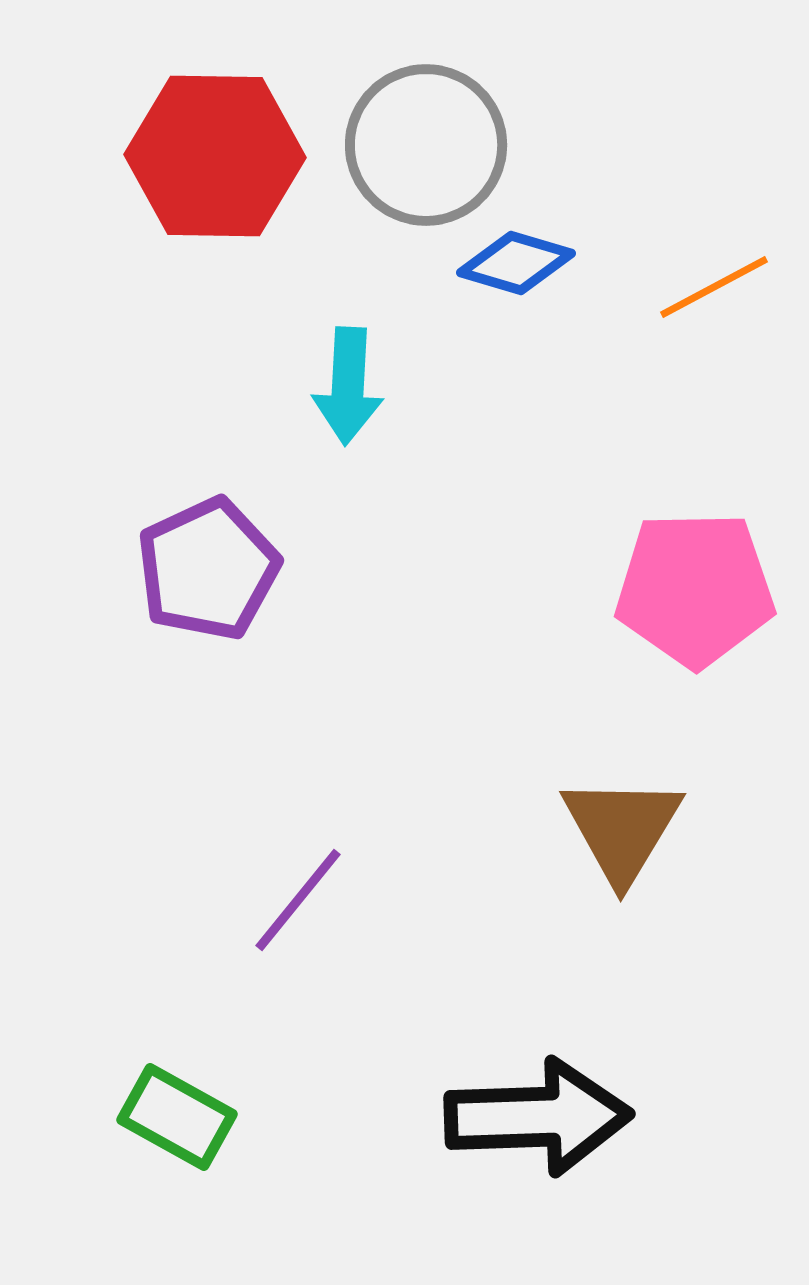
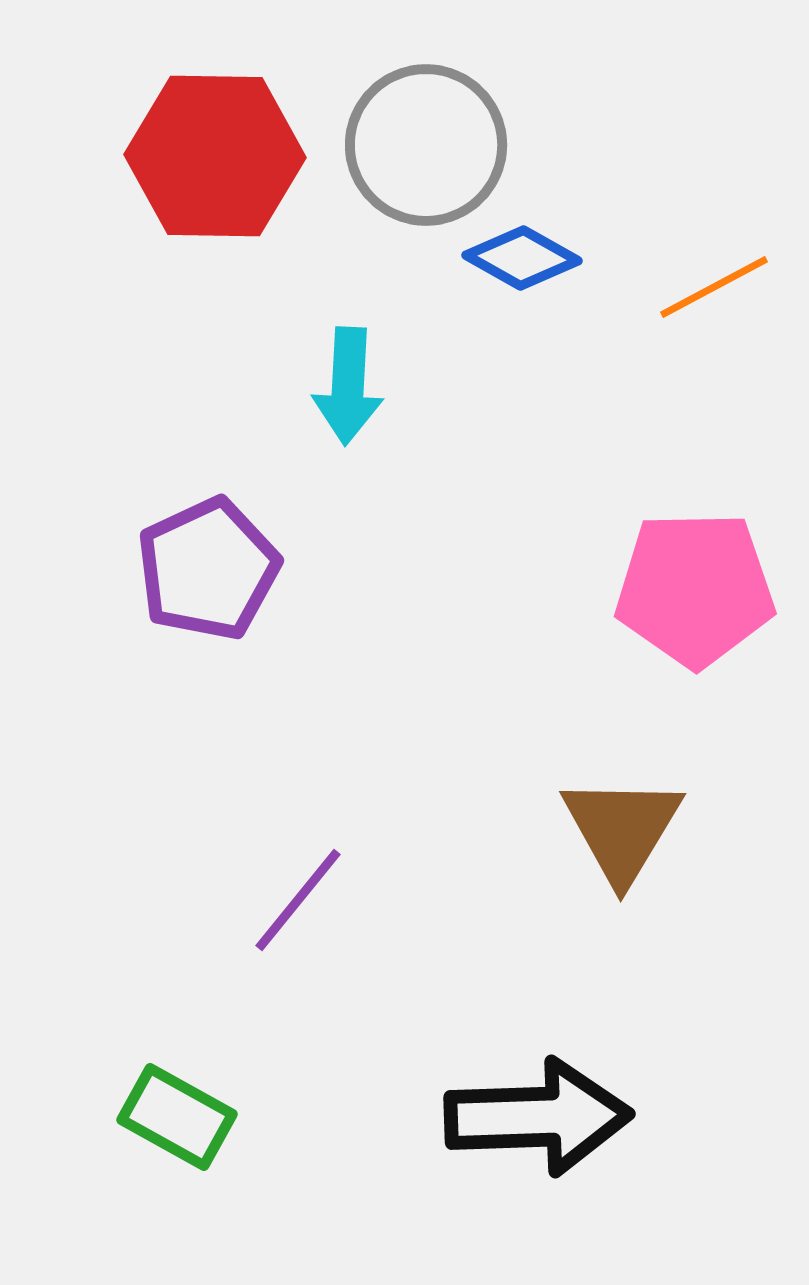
blue diamond: moved 6 px right, 5 px up; rotated 13 degrees clockwise
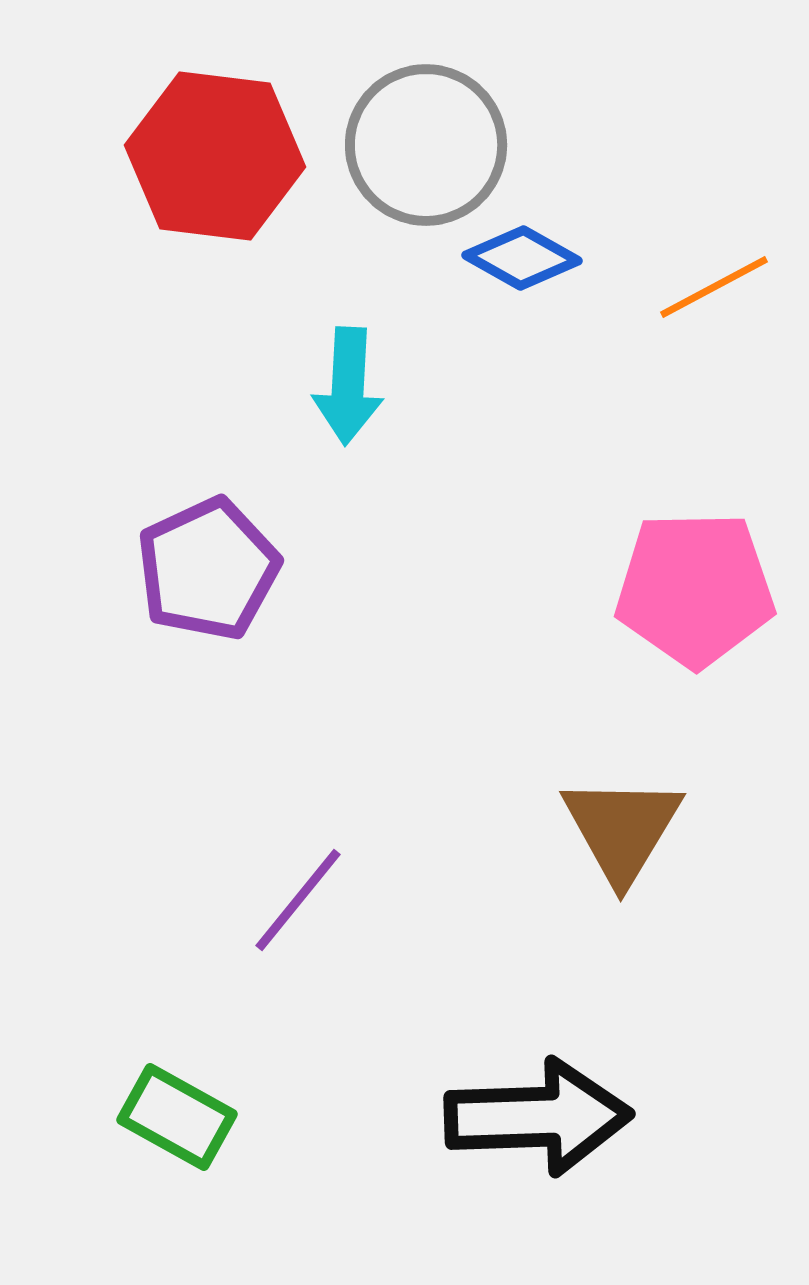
red hexagon: rotated 6 degrees clockwise
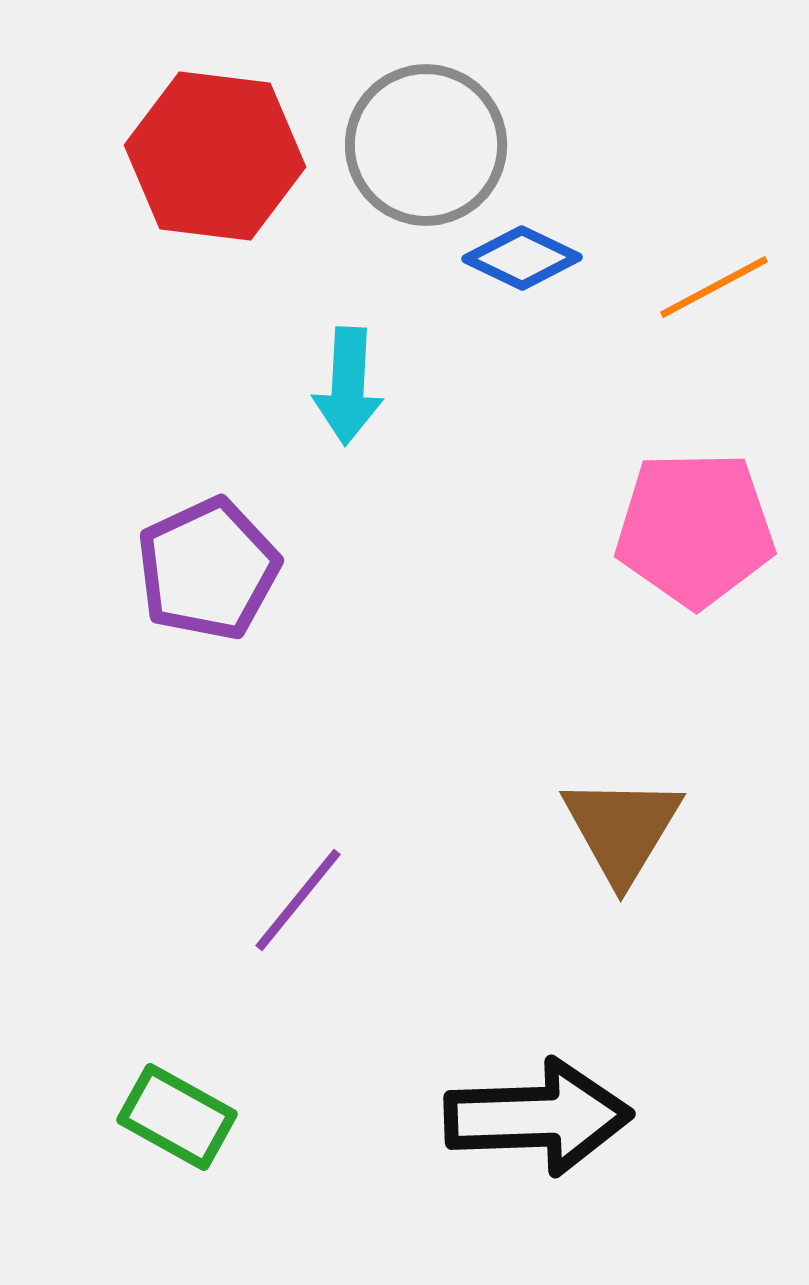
blue diamond: rotated 4 degrees counterclockwise
pink pentagon: moved 60 px up
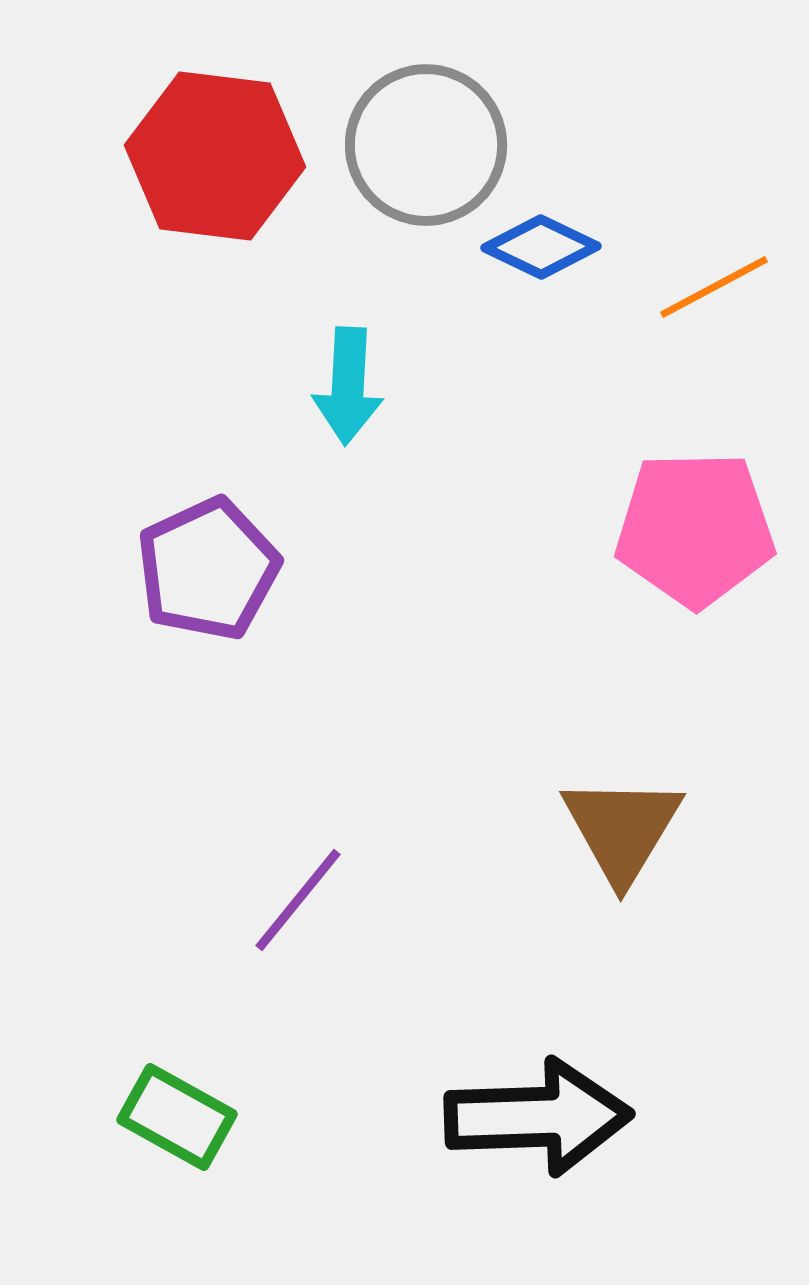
blue diamond: moved 19 px right, 11 px up
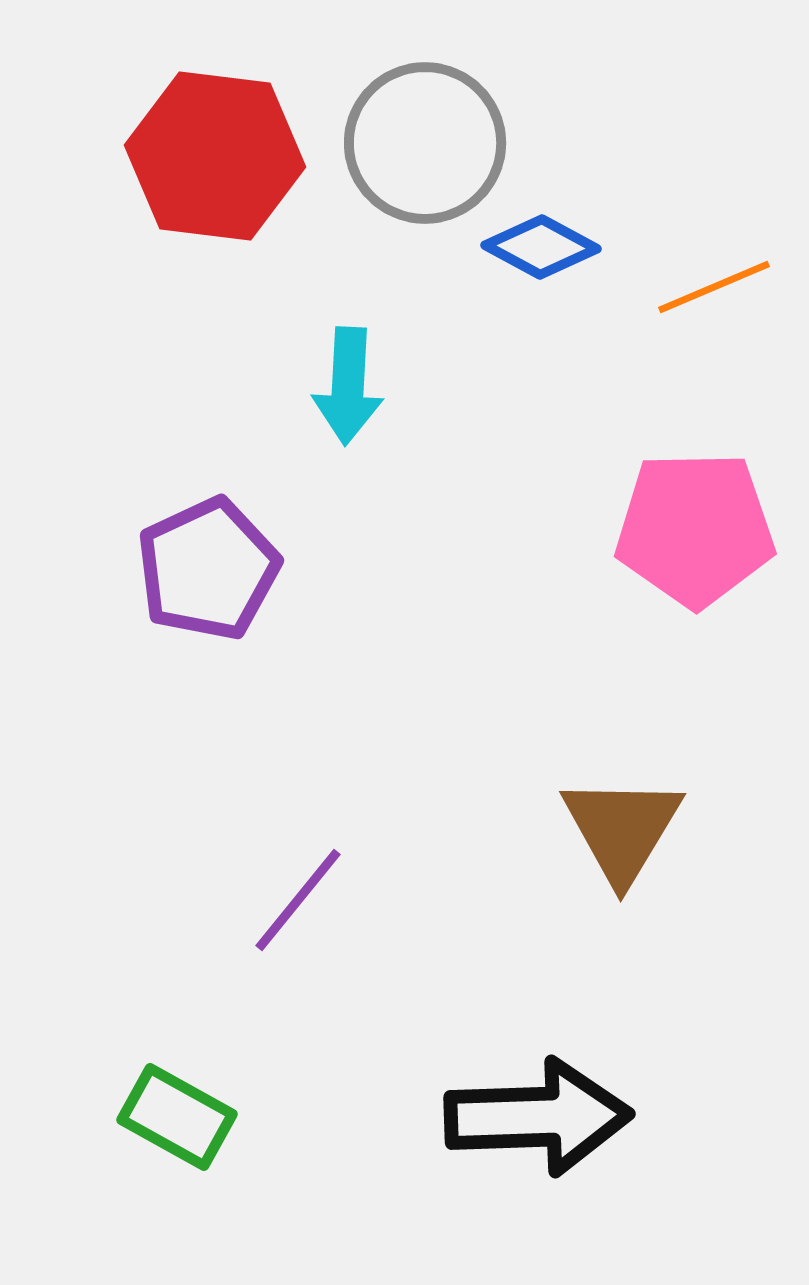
gray circle: moved 1 px left, 2 px up
blue diamond: rotated 3 degrees clockwise
orange line: rotated 5 degrees clockwise
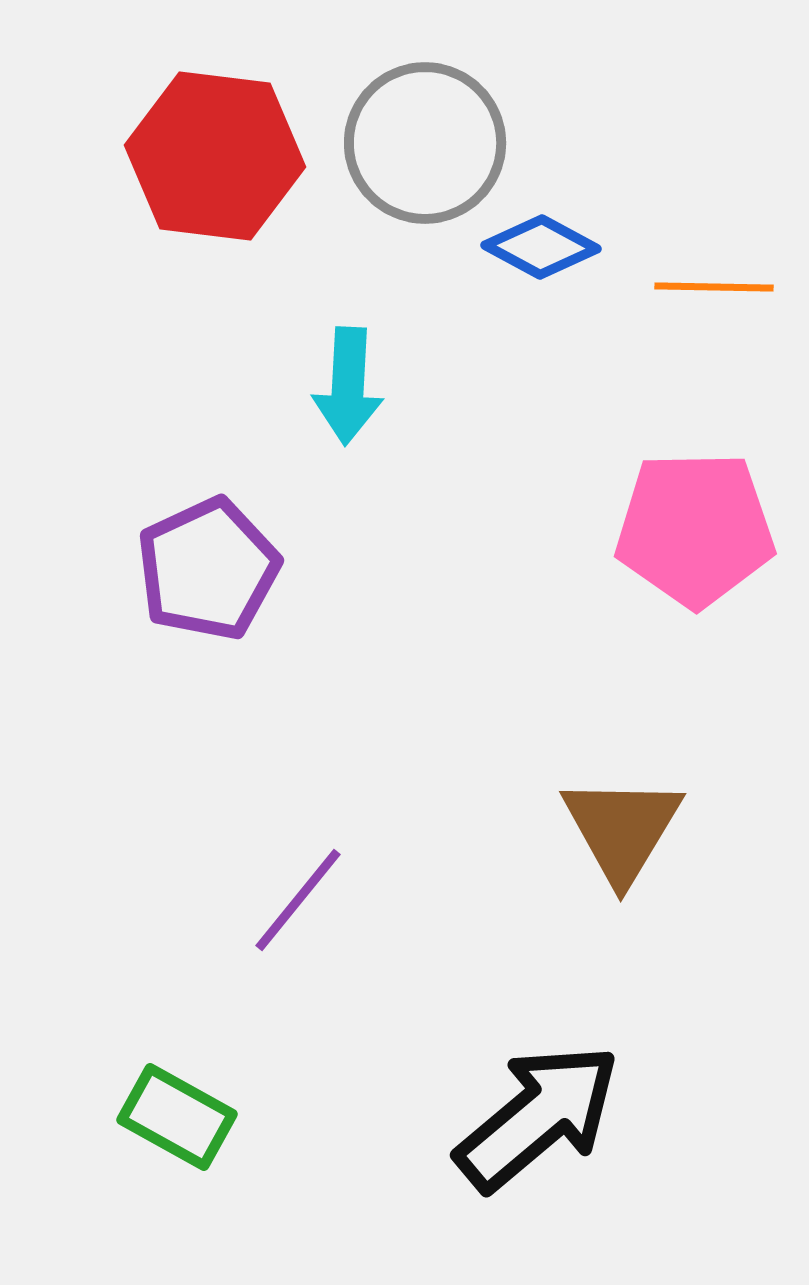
orange line: rotated 24 degrees clockwise
black arrow: rotated 38 degrees counterclockwise
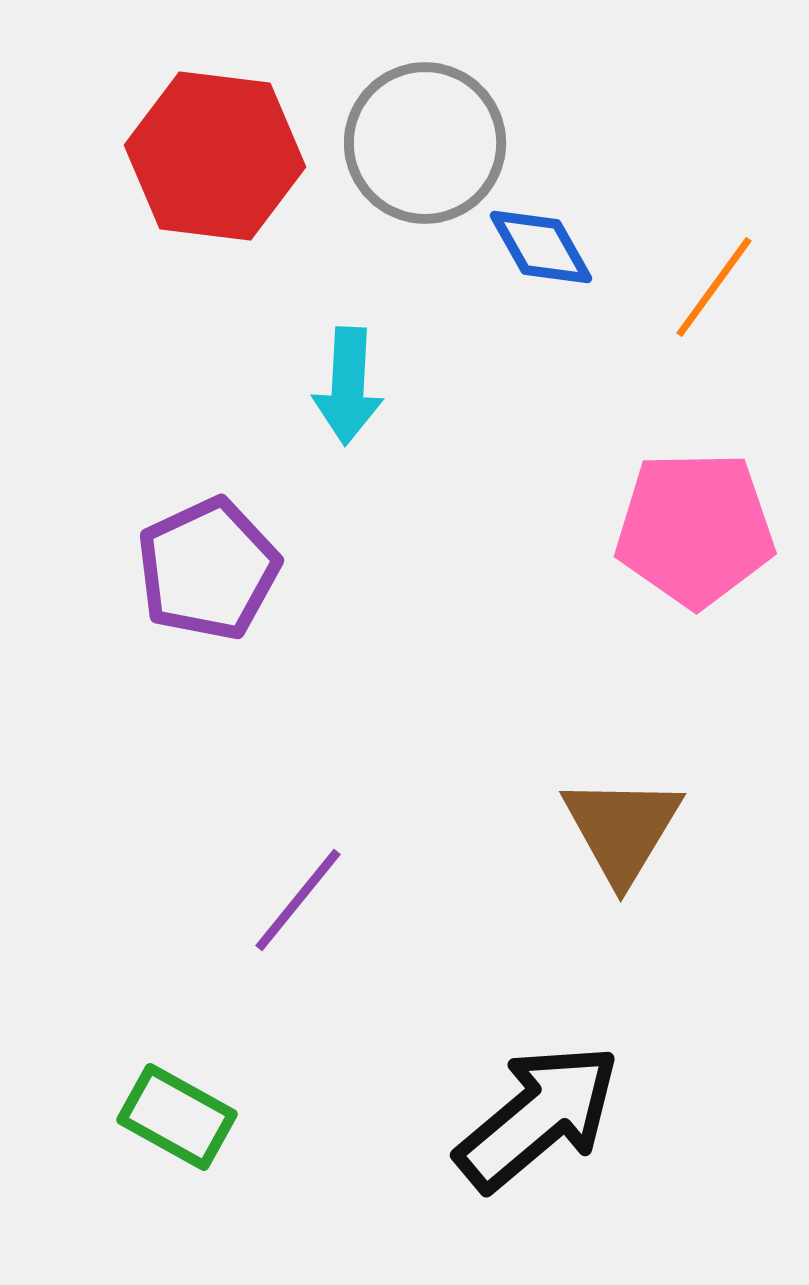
blue diamond: rotated 32 degrees clockwise
orange line: rotated 55 degrees counterclockwise
